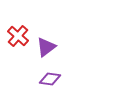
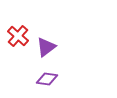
purple diamond: moved 3 px left
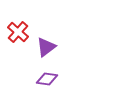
red cross: moved 4 px up
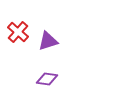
purple triangle: moved 2 px right, 6 px up; rotated 20 degrees clockwise
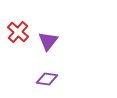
purple triangle: rotated 35 degrees counterclockwise
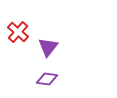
purple triangle: moved 6 px down
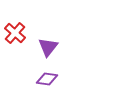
red cross: moved 3 px left, 1 px down
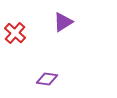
purple triangle: moved 15 px right, 25 px up; rotated 20 degrees clockwise
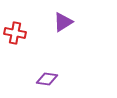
red cross: rotated 30 degrees counterclockwise
